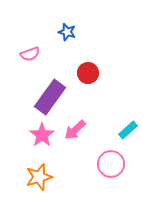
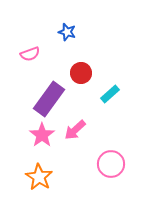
red circle: moved 7 px left
purple rectangle: moved 1 px left, 2 px down
cyan rectangle: moved 18 px left, 36 px up
orange star: rotated 24 degrees counterclockwise
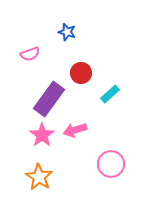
pink arrow: rotated 25 degrees clockwise
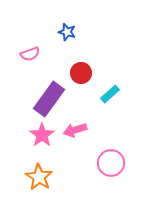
pink circle: moved 1 px up
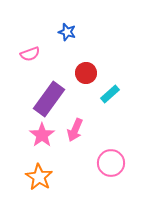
red circle: moved 5 px right
pink arrow: rotated 50 degrees counterclockwise
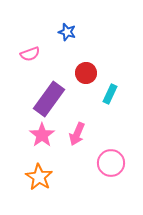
cyan rectangle: rotated 24 degrees counterclockwise
pink arrow: moved 2 px right, 4 px down
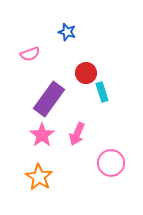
cyan rectangle: moved 8 px left, 2 px up; rotated 42 degrees counterclockwise
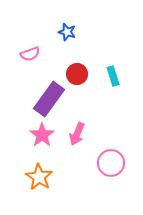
red circle: moved 9 px left, 1 px down
cyan rectangle: moved 11 px right, 16 px up
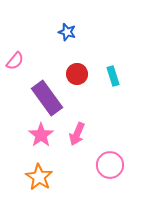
pink semicircle: moved 15 px left, 7 px down; rotated 30 degrees counterclockwise
purple rectangle: moved 2 px left, 1 px up; rotated 72 degrees counterclockwise
pink star: moved 1 px left
pink circle: moved 1 px left, 2 px down
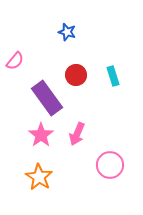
red circle: moved 1 px left, 1 px down
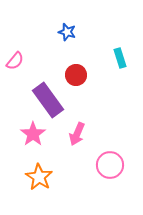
cyan rectangle: moved 7 px right, 18 px up
purple rectangle: moved 1 px right, 2 px down
pink star: moved 8 px left, 1 px up
